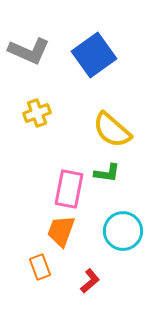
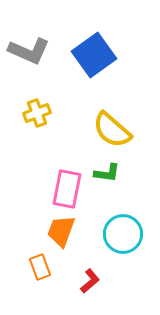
pink rectangle: moved 2 px left
cyan circle: moved 3 px down
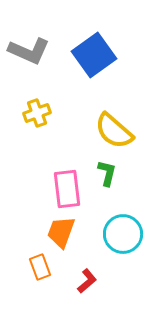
yellow semicircle: moved 2 px right, 1 px down
green L-shape: rotated 84 degrees counterclockwise
pink rectangle: rotated 18 degrees counterclockwise
orange trapezoid: moved 1 px down
red L-shape: moved 3 px left
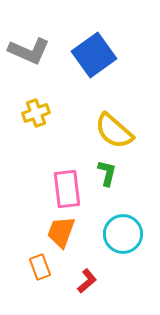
yellow cross: moved 1 px left
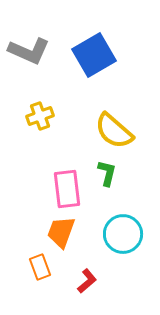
blue square: rotated 6 degrees clockwise
yellow cross: moved 4 px right, 3 px down
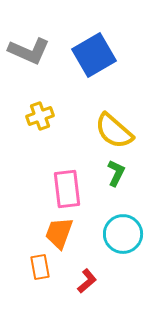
green L-shape: moved 9 px right; rotated 12 degrees clockwise
orange trapezoid: moved 2 px left, 1 px down
orange rectangle: rotated 10 degrees clockwise
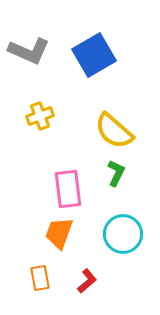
pink rectangle: moved 1 px right
orange rectangle: moved 11 px down
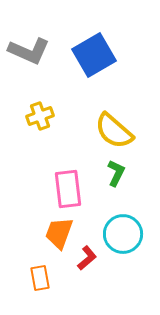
red L-shape: moved 23 px up
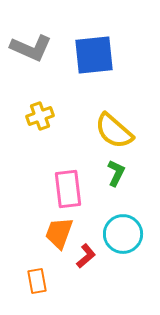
gray L-shape: moved 2 px right, 3 px up
blue square: rotated 24 degrees clockwise
red L-shape: moved 1 px left, 2 px up
orange rectangle: moved 3 px left, 3 px down
